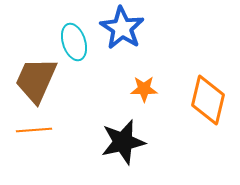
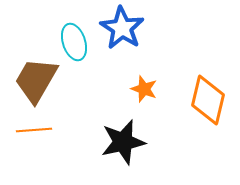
brown trapezoid: rotated 6 degrees clockwise
orange star: rotated 20 degrees clockwise
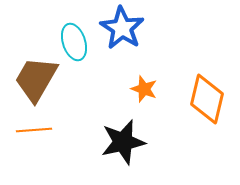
brown trapezoid: moved 1 px up
orange diamond: moved 1 px left, 1 px up
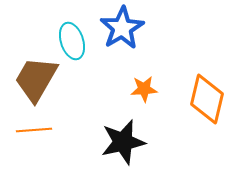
blue star: rotated 9 degrees clockwise
cyan ellipse: moved 2 px left, 1 px up
orange star: rotated 24 degrees counterclockwise
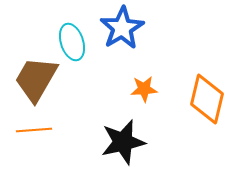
cyan ellipse: moved 1 px down
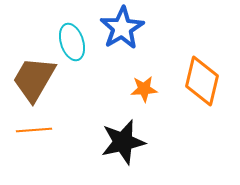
brown trapezoid: moved 2 px left
orange diamond: moved 5 px left, 18 px up
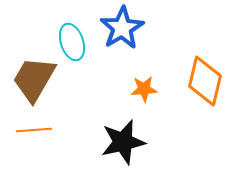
orange diamond: moved 3 px right
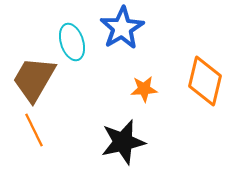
orange line: rotated 68 degrees clockwise
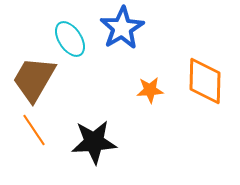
cyan ellipse: moved 2 px left, 3 px up; rotated 15 degrees counterclockwise
orange diamond: rotated 12 degrees counterclockwise
orange star: moved 6 px right, 1 px down
orange line: rotated 8 degrees counterclockwise
black star: moved 29 px left; rotated 9 degrees clockwise
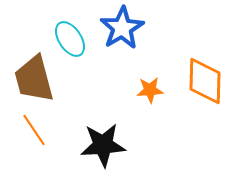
brown trapezoid: rotated 45 degrees counterclockwise
black star: moved 9 px right, 3 px down
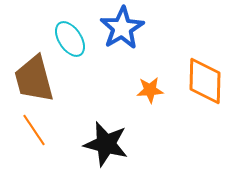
black star: moved 3 px right, 1 px up; rotated 18 degrees clockwise
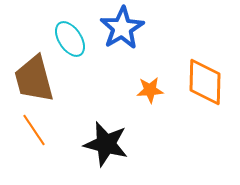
orange diamond: moved 1 px down
